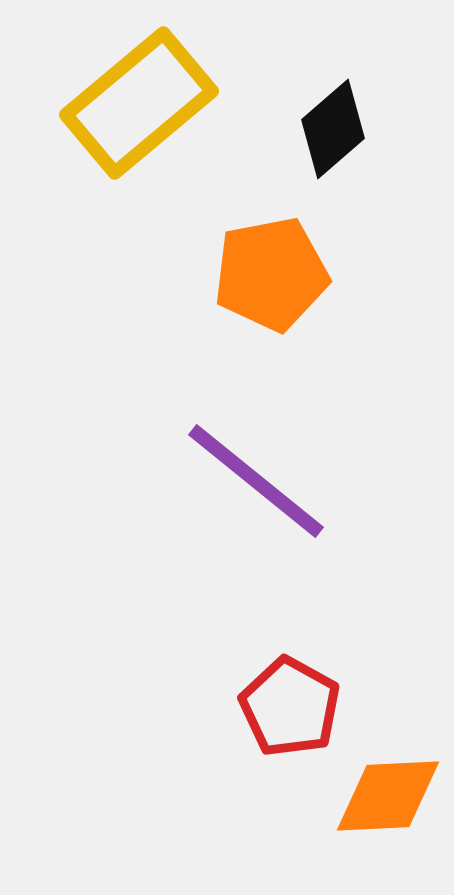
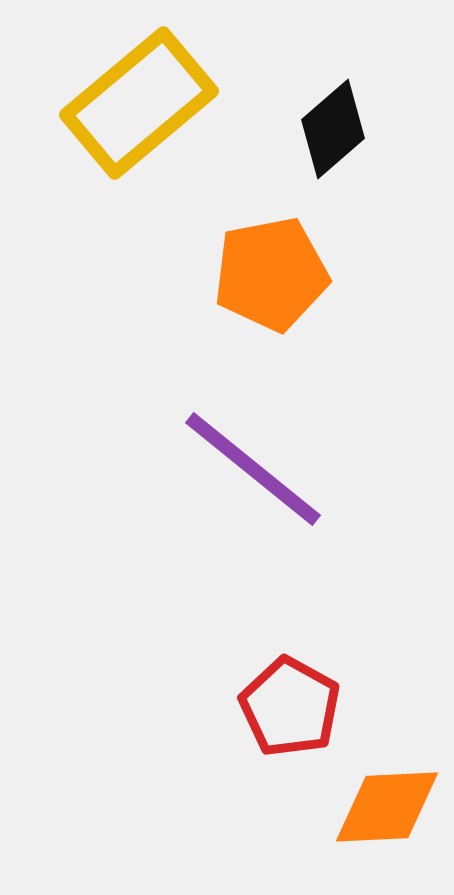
purple line: moved 3 px left, 12 px up
orange diamond: moved 1 px left, 11 px down
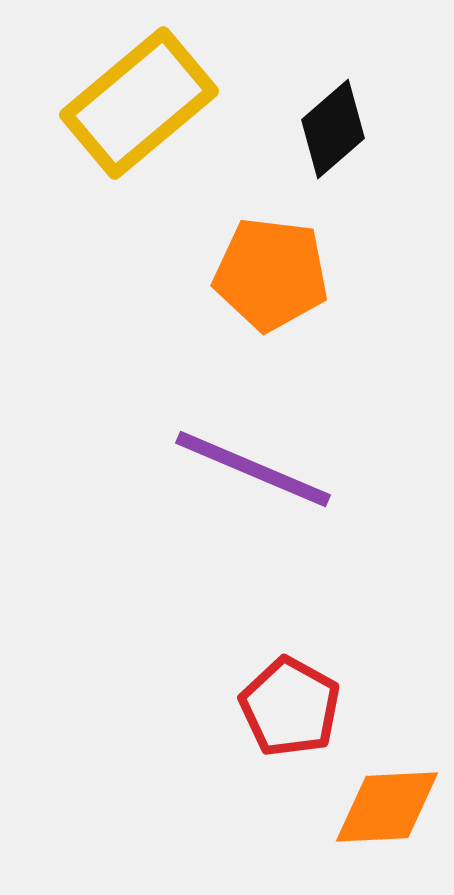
orange pentagon: rotated 18 degrees clockwise
purple line: rotated 16 degrees counterclockwise
